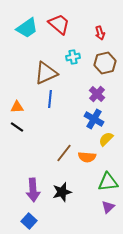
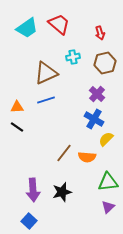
blue line: moved 4 px left, 1 px down; rotated 66 degrees clockwise
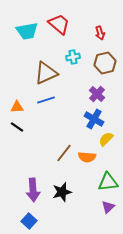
cyan trapezoid: moved 3 px down; rotated 25 degrees clockwise
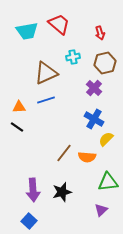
purple cross: moved 3 px left, 6 px up
orange triangle: moved 2 px right
purple triangle: moved 7 px left, 3 px down
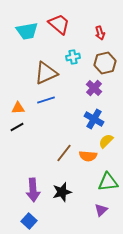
orange triangle: moved 1 px left, 1 px down
black line: rotated 64 degrees counterclockwise
yellow semicircle: moved 2 px down
orange semicircle: moved 1 px right, 1 px up
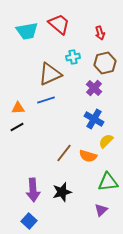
brown triangle: moved 4 px right, 1 px down
orange semicircle: rotated 12 degrees clockwise
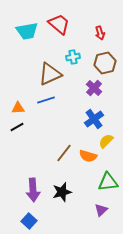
blue cross: rotated 24 degrees clockwise
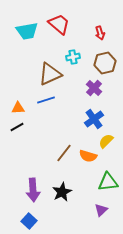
black star: rotated 12 degrees counterclockwise
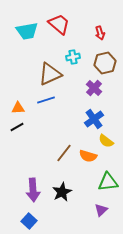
yellow semicircle: rotated 98 degrees counterclockwise
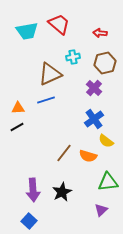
red arrow: rotated 112 degrees clockwise
